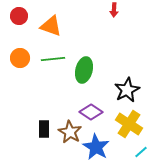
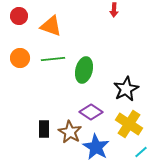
black star: moved 1 px left, 1 px up
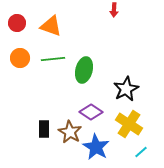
red circle: moved 2 px left, 7 px down
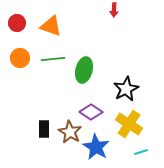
cyan line: rotated 24 degrees clockwise
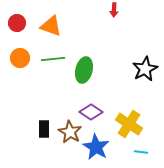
black star: moved 19 px right, 20 px up
cyan line: rotated 24 degrees clockwise
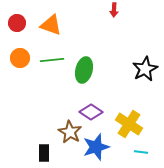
orange triangle: moved 1 px up
green line: moved 1 px left, 1 px down
black rectangle: moved 24 px down
blue star: rotated 24 degrees clockwise
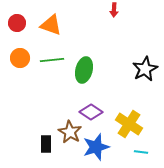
black rectangle: moved 2 px right, 9 px up
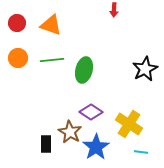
orange circle: moved 2 px left
blue star: rotated 16 degrees counterclockwise
